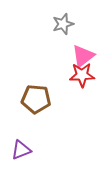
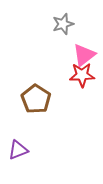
pink triangle: moved 1 px right, 1 px up
brown pentagon: rotated 28 degrees clockwise
purple triangle: moved 3 px left
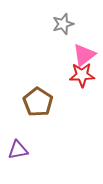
brown pentagon: moved 2 px right, 3 px down
purple triangle: rotated 10 degrees clockwise
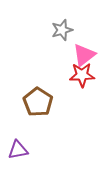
gray star: moved 1 px left, 6 px down
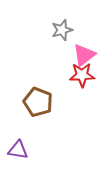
brown pentagon: rotated 12 degrees counterclockwise
purple triangle: rotated 20 degrees clockwise
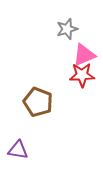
gray star: moved 5 px right, 1 px up
pink triangle: rotated 15 degrees clockwise
